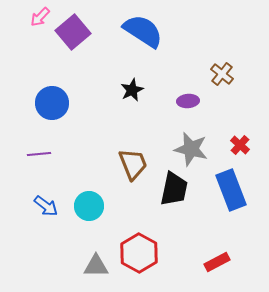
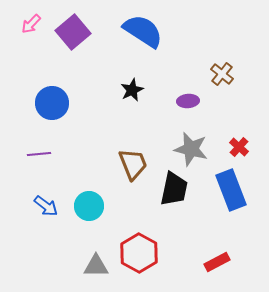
pink arrow: moved 9 px left, 7 px down
red cross: moved 1 px left, 2 px down
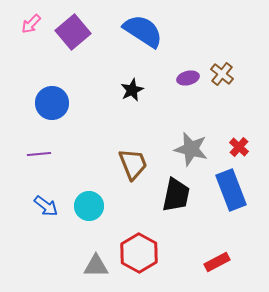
purple ellipse: moved 23 px up; rotated 10 degrees counterclockwise
black trapezoid: moved 2 px right, 6 px down
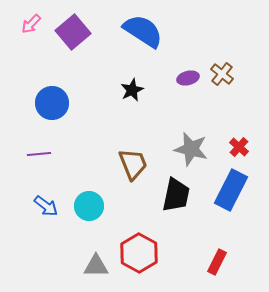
blue rectangle: rotated 48 degrees clockwise
red rectangle: rotated 35 degrees counterclockwise
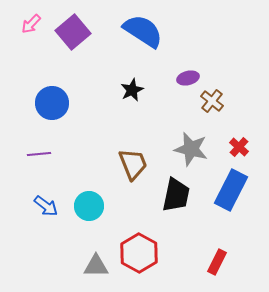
brown cross: moved 10 px left, 27 px down
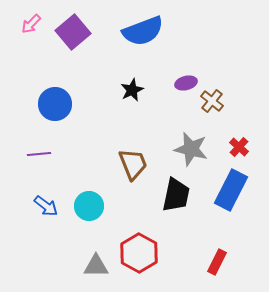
blue semicircle: rotated 126 degrees clockwise
purple ellipse: moved 2 px left, 5 px down
blue circle: moved 3 px right, 1 px down
